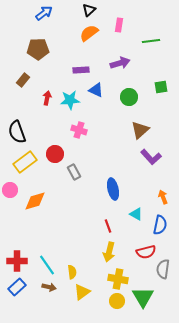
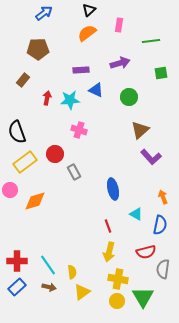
orange semicircle: moved 2 px left
green square: moved 14 px up
cyan line: moved 1 px right
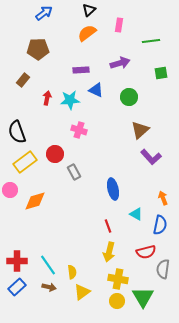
orange arrow: moved 1 px down
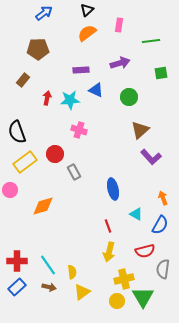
black triangle: moved 2 px left
orange diamond: moved 8 px right, 5 px down
blue semicircle: rotated 18 degrees clockwise
red semicircle: moved 1 px left, 1 px up
yellow cross: moved 6 px right; rotated 24 degrees counterclockwise
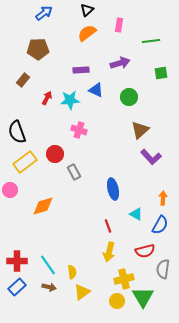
red arrow: rotated 16 degrees clockwise
orange arrow: rotated 24 degrees clockwise
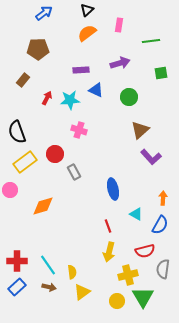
yellow cross: moved 4 px right, 4 px up
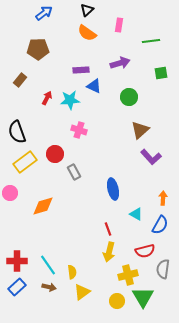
orange semicircle: rotated 108 degrees counterclockwise
brown rectangle: moved 3 px left
blue triangle: moved 2 px left, 4 px up
pink circle: moved 3 px down
red line: moved 3 px down
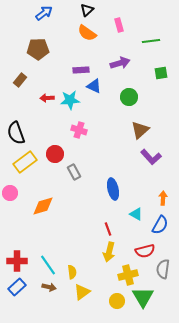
pink rectangle: rotated 24 degrees counterclockwise
red arrow: rotated 120 degrees counterclockwise
black semicircle: moved 1 px left, 1 px down
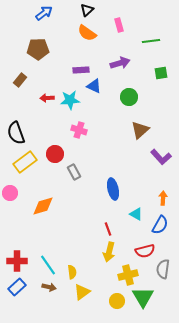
purple L-shape: moved 10 px right
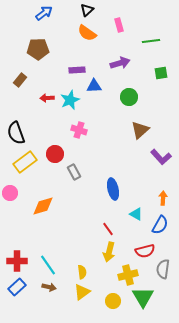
purple rectangle: moved 4 px left
blue triangle: rotated 28 degrees counterclockwise
cyan star: rotated 18 degrees counterclockwise
red line: rotated 16 degrees counterclockwise
yellow semicircle: moved 10 px right
yellow circle: moved 4 px left
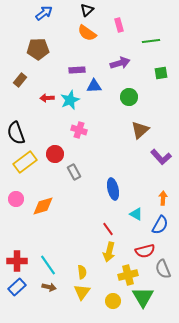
pink circle: moved 6 px right, 6 px down
gray semicircle: rotated 30 degrees counterclockwise
yellow triangle: rotated 18 degrees counterclockwise
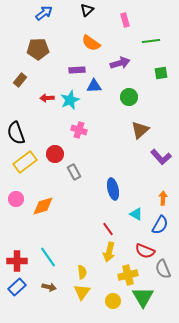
pink rectangle: moved 6 px right, 5 px up
orange semicircle: moved 4 px right, 10 px down
red semicircle: rotated 36 degrees clockwise
cyan line: moved 8 px up
